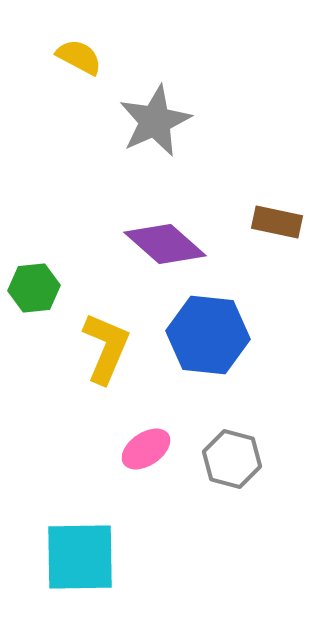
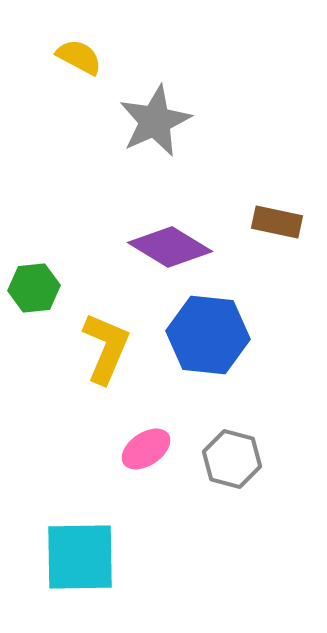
purple diamond: moved 5 px right, 3 px down; rotated 10 degrees counterclockwise
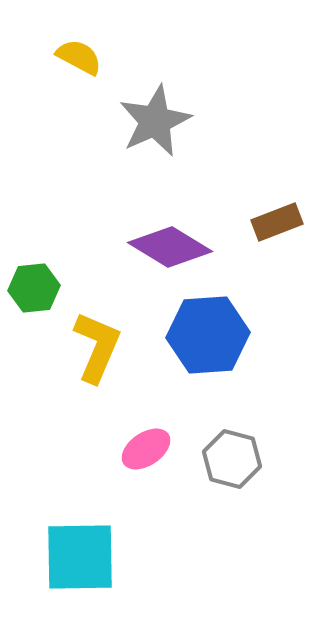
brown rectangle: rotated 33 degrees counterclockwise
blue hexagon: rotated 10 degrees counterclockwise
yellow L-shape: moved 9 px left, 1 px up
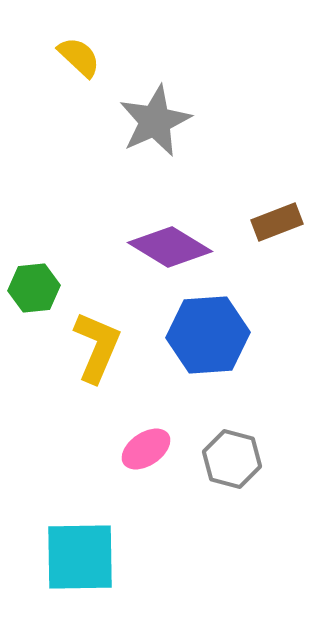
yellow semicircle: rotated 15 degrees clockwise
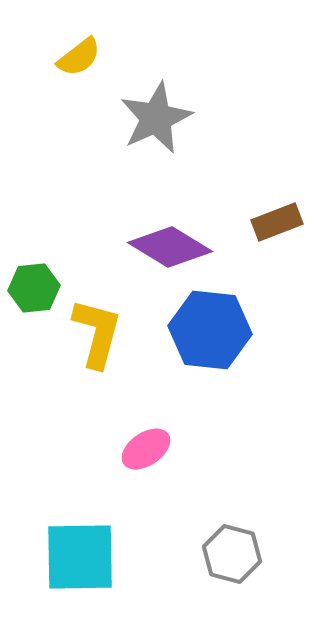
yellow semicircle: rotated 99 degrees clockwise
gray star: moved 1 px right, 3 px up
blue hexagon: moved 2 px right, 5 px up; rotated 10 degrees clockwise
yellow L-shape: moved 14 px up; rotated 8 degrees counterclockwise
gray hexagon: moved 95 px down
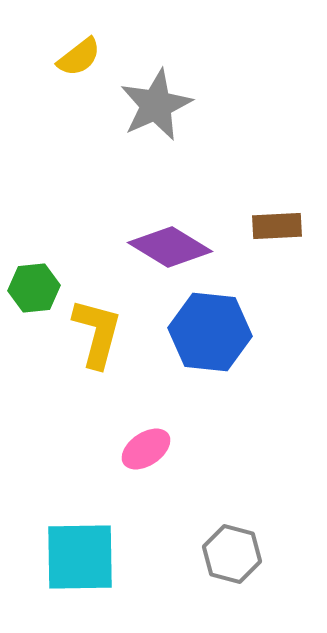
gray star: moved 13 px up
brown rectangle: moved 4 px down; rotated 18 degrees clockwise
blue hexagon: moved 2 px down
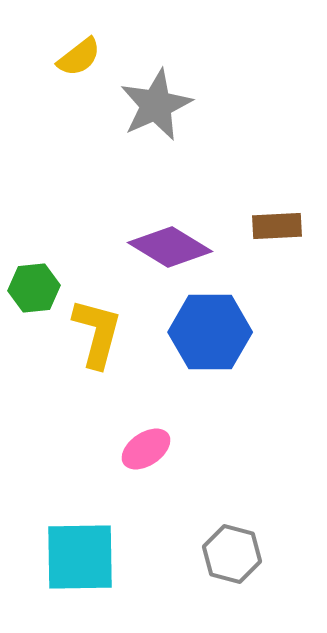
blue hexagon: rotated 6 degrees counterclockwise
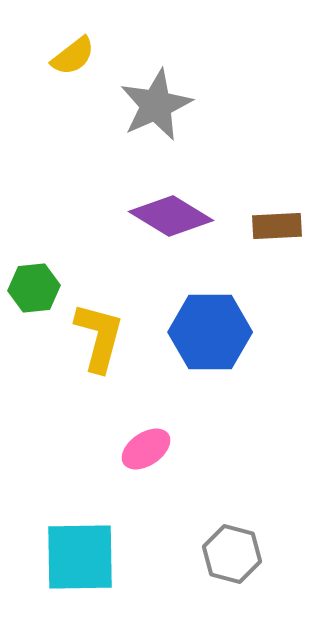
yellow semicircle: moved 6 px left, 1 px up
purple diamond: moved 1 px right, 31 px up
yellow L-shape: moved 2 px right, 4 px down
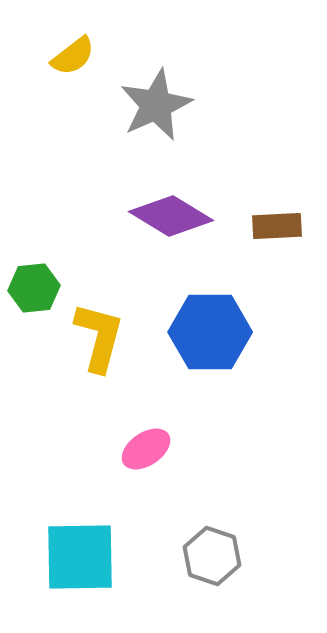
gray hexagon: moved 20 px left, 2 px down; rotated 4 degrees clockwise
